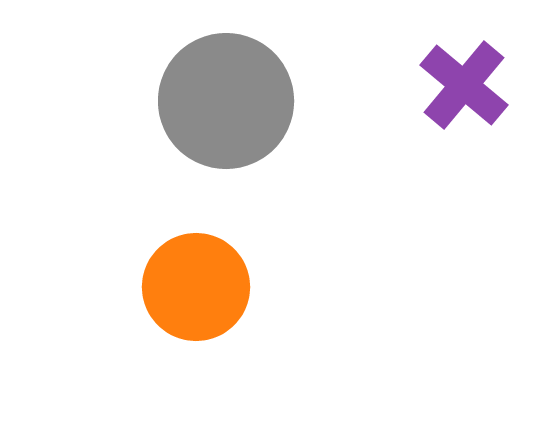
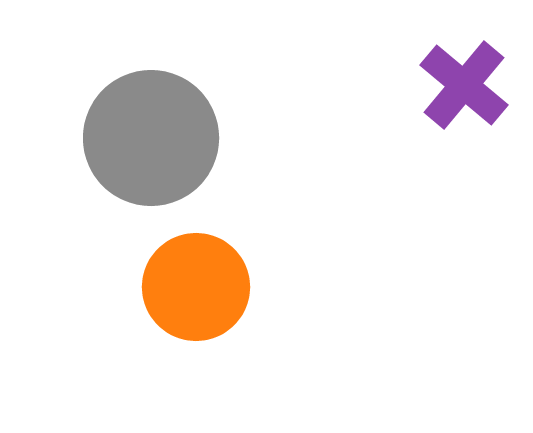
gray circle: moved 75 px left, 37 px down
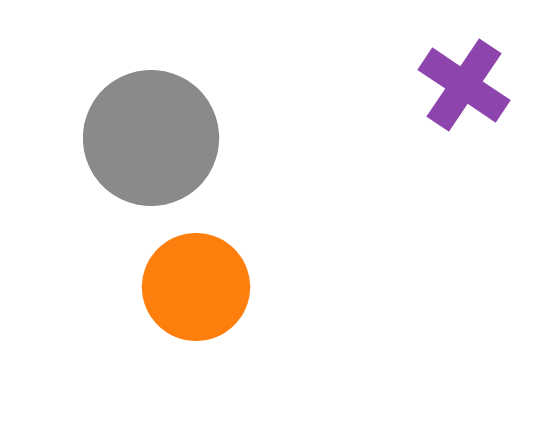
purple cross: rotated 6 degrees counterclockwise
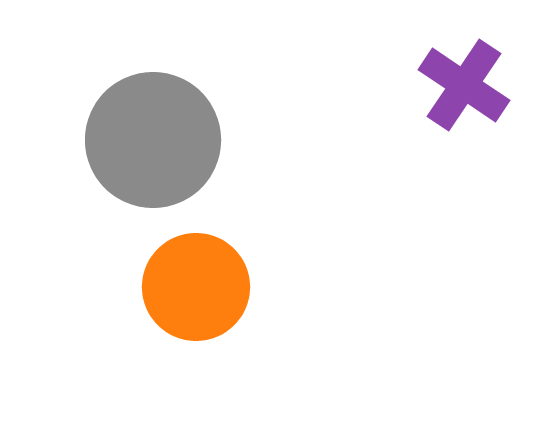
gray circle: moved 2 px right, 2 px down
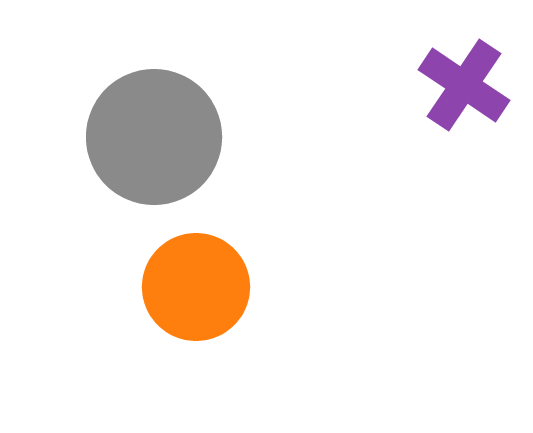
gray circle: moved 1 px right, 3 px up
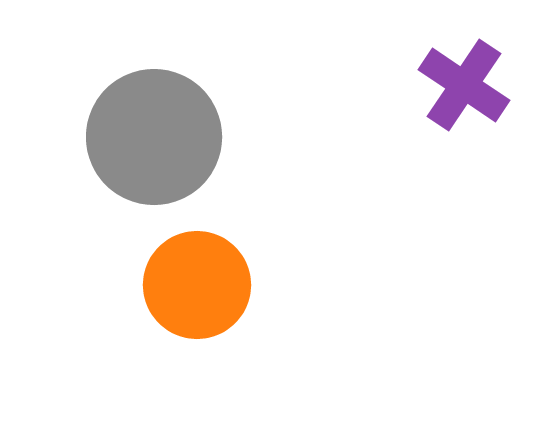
orange circle: moved 1 px right, 2 px up
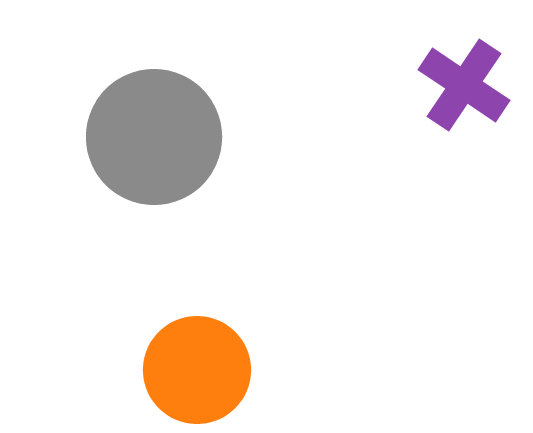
orange circle: moved 85 px down
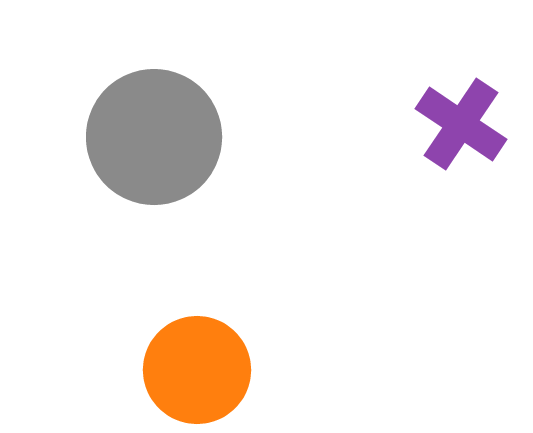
purple cross: moved 3 px left, 39 px down
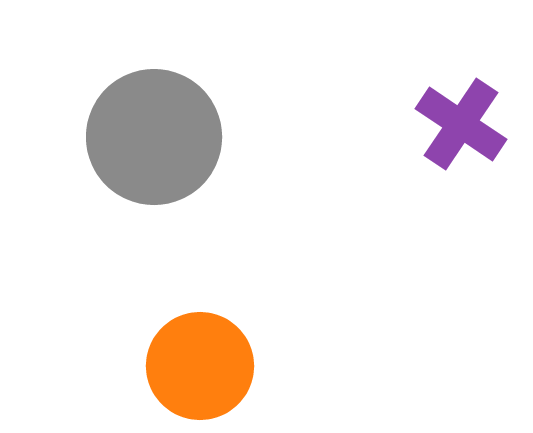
orange circle: moved 3 px right, 4 px up
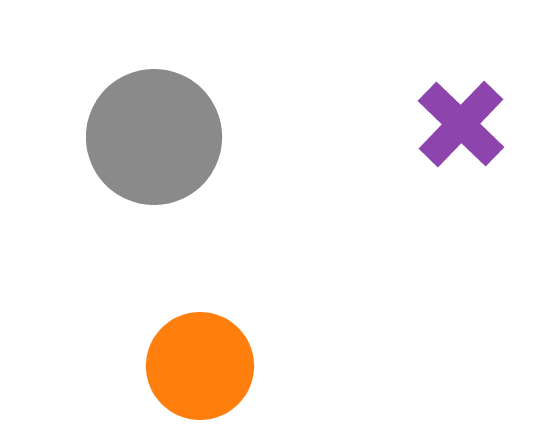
purple cross: rotated 10 degrees clockwise
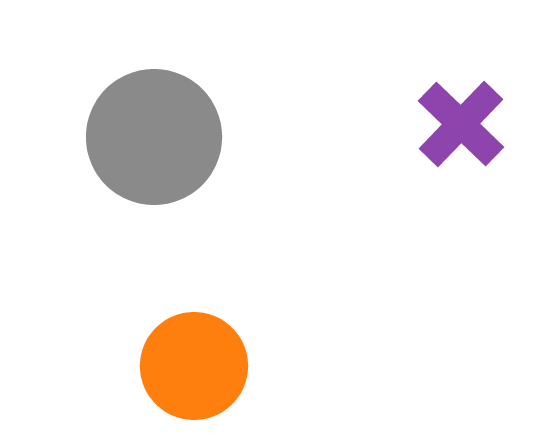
orange circle: moved 6 px left
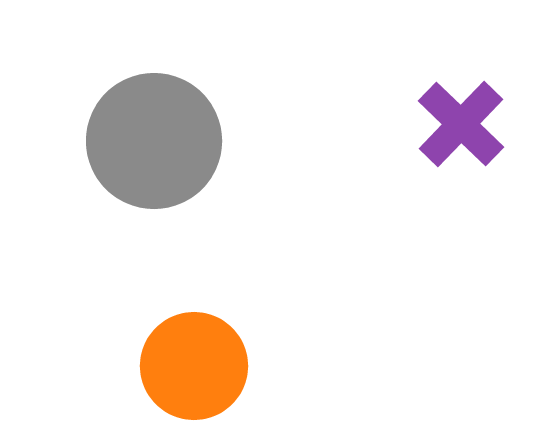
gray circle: moved 4 px down
